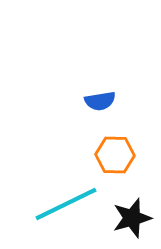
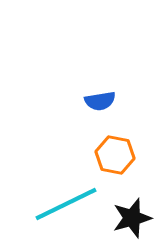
orange hexagon: rotated 9 degrees clockwise
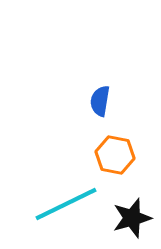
blue semicircle: rotated 108 degrees clockwise
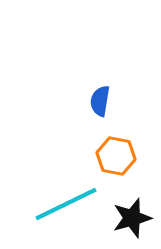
orange hexagon: moved 1 px right, 1 px down
